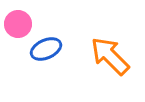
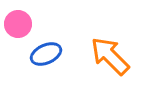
blue ellipse: moved 5 px down
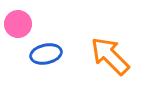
blue ellipse: rotated 12 degrees clockwise
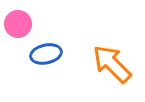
orange arrow: moved 2 px right, 8 px down
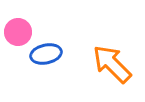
pink circle: moved 8 px down
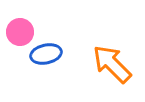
pink circle: moved 2 px right
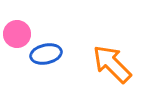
pink circle: moved 3 px left, 2 px down
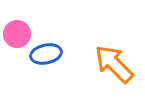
orange arrow: moved 2 px right
